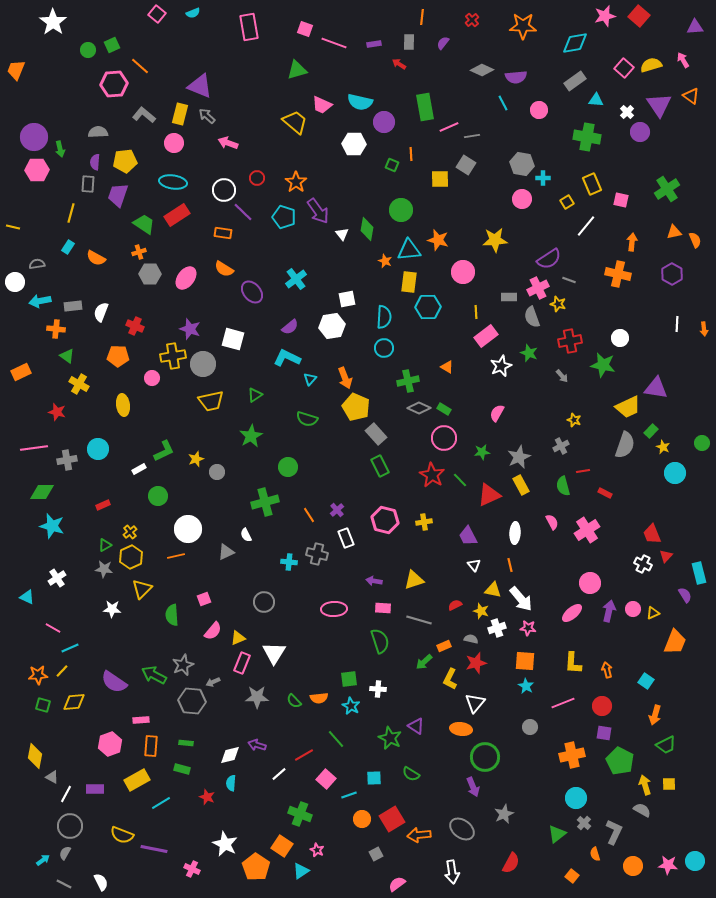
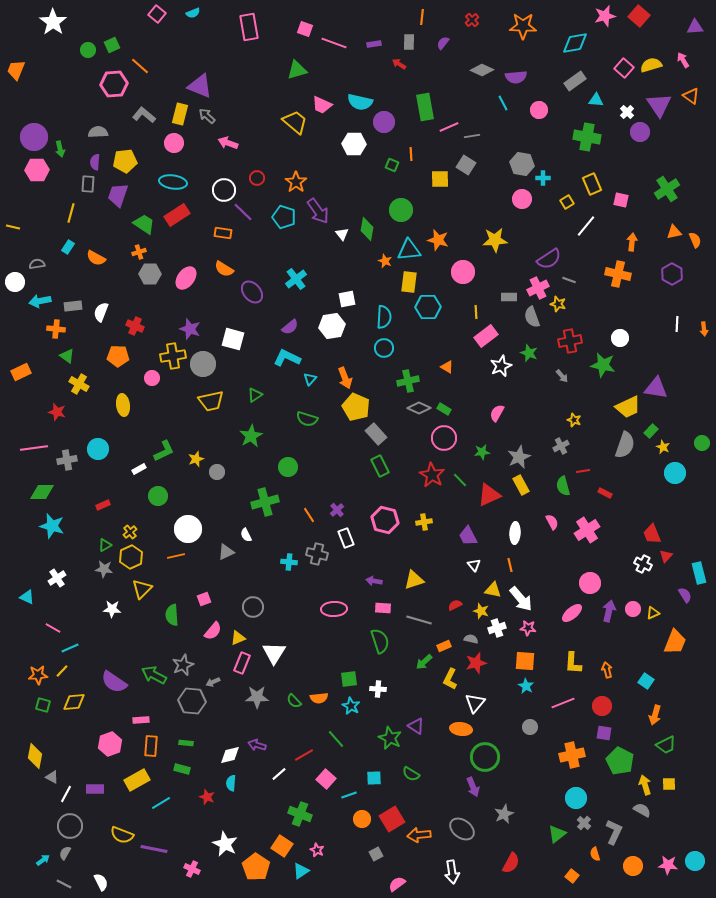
gray circle at (264, 602): moved 11 px left, 5 px down
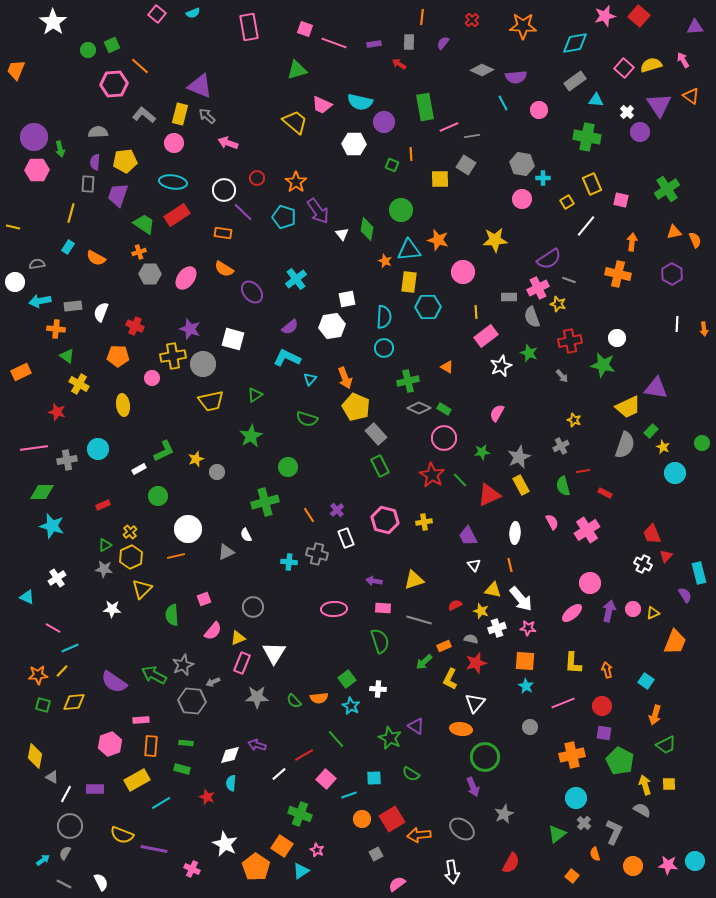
white circle at (620, 338): moved 3 px left
green square at (349, 679): moved 2 px left; rotated 30 degrees counterclockwise
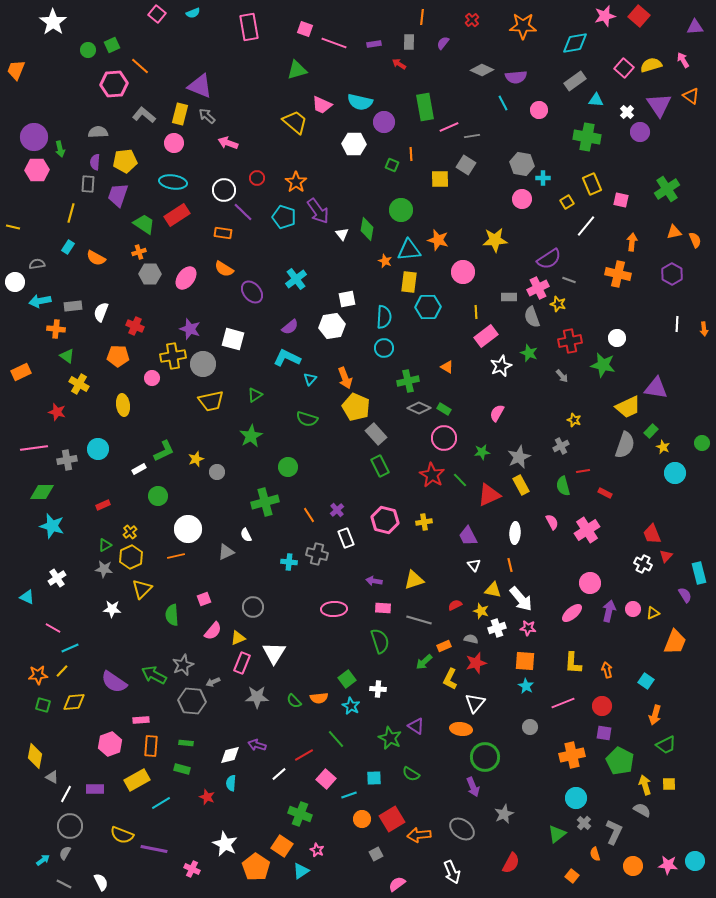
white arrow at (452, 872): rotated 15 degrees counterclockwise
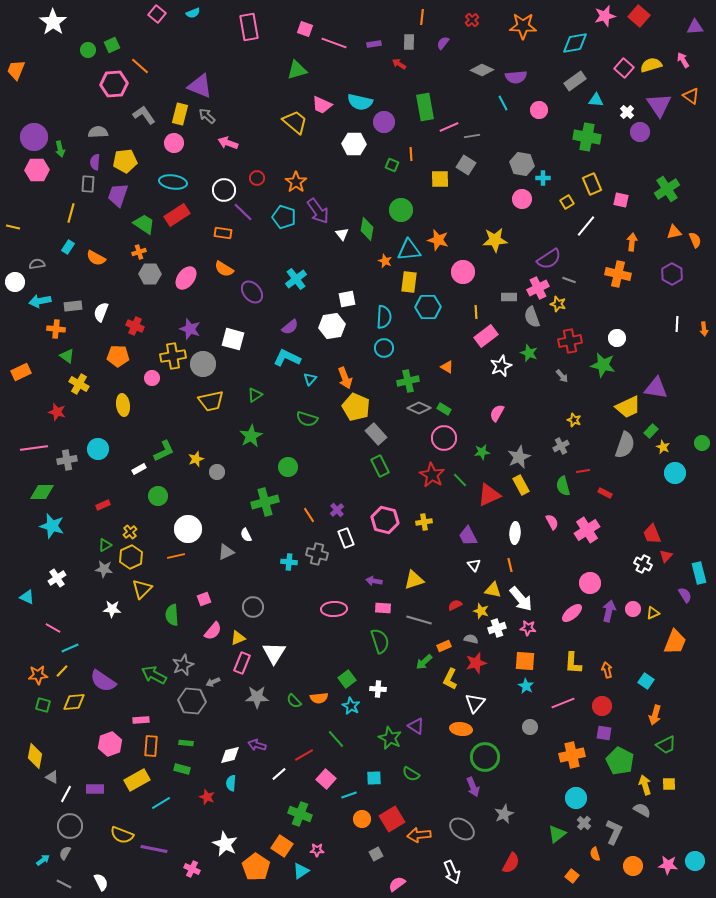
gray L-shape at (144, 115): rotated 15 degrees clockwise
purple semicircle at (114, 682): moved 11 px left, 1 px up
pink star at (317, 850): rotated 24 degrees counterclockwise
